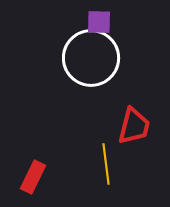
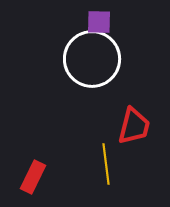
white circle: moved 1 px right, 1 px down
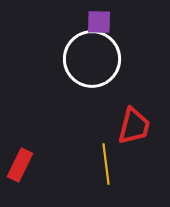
red rectangle: moved 13 px left, 12 px up
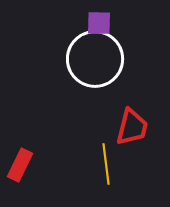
purple square: moved 1 px down
white circle: moved 3 px right
red trapezoid: moved 2 px left, 1 px down
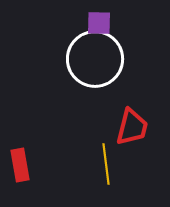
red rectangle: rotated 36 degrees counterclockwise
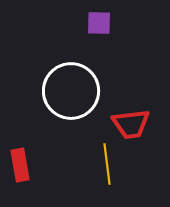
white circle: moved 24 px left, 32 px down
red trapezoid: moved 1 px left, 3 px up; rotated 69 degrees clockwise
yellow line: moved 1 px right
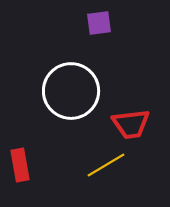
purple square: rotated 8 degrees counterclockwise
yellow line: moved 1 px left, 1 px down; rotated 66 degrees clockwise
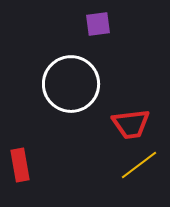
purple square: moved 1 px left, 1 px down
white circle: moved 7 px up
yellow line: moved 33 px right; rotated 6 degrees counterclockwise
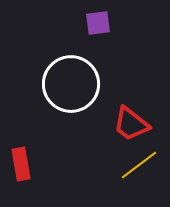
purple square: moved 1 px up
red trapezoid: rotated 45 degrees clockwise
red rectangle: moved 1 px right, 1 px up
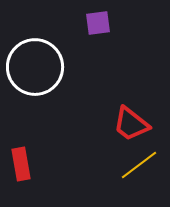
white circle: moved 36 px left, 17 px up
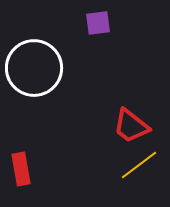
white circle: moved 1 px left, 1 px down
red trapezoid: moved 2 px down
red rectangle: moved 5 px down
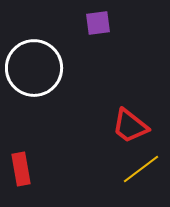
red trapezoid: moved 1 px left
yellow line: moved 2 px right, 4 px down
